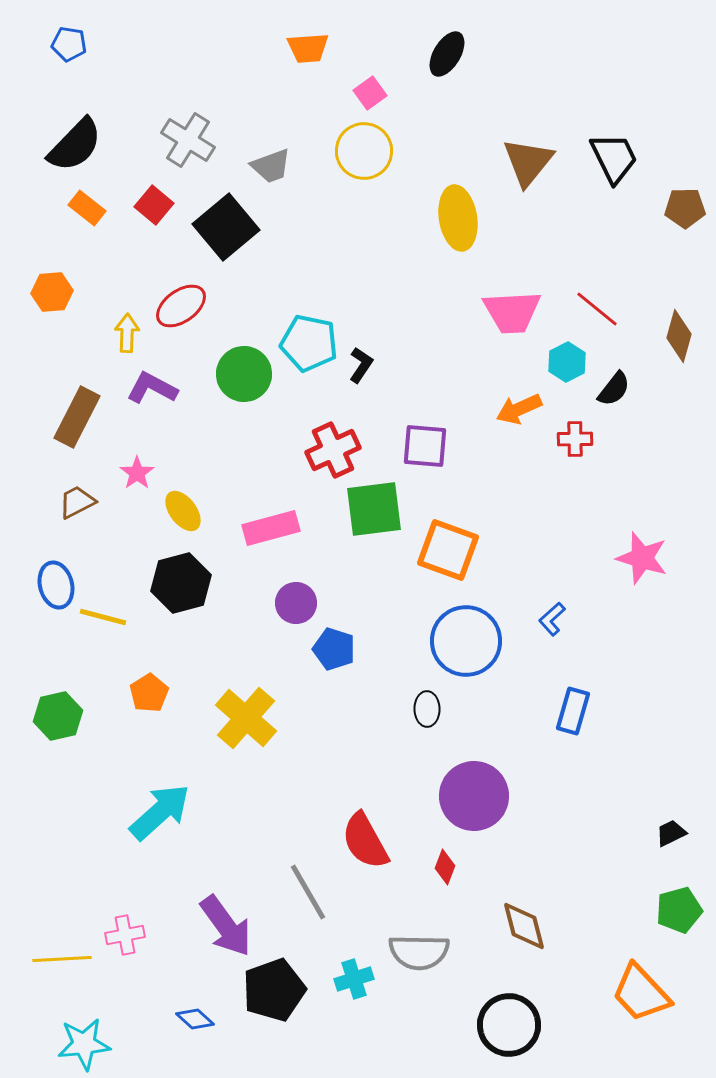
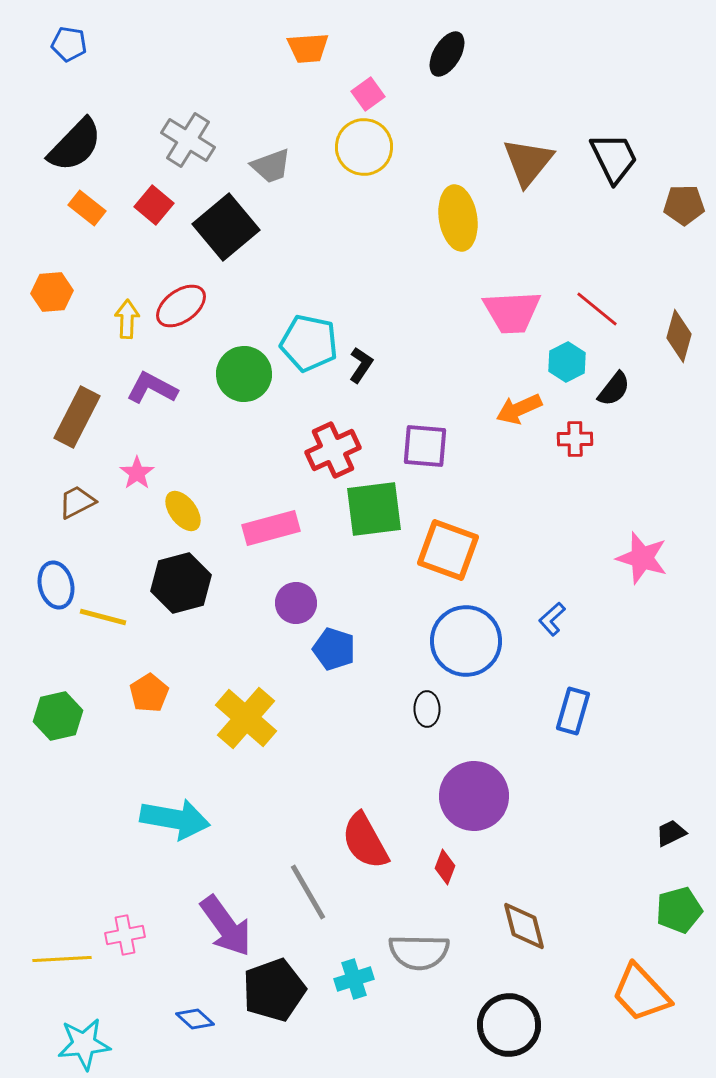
pink square at (370, 93): moved 2 px left, 1 px down
yellow circle at (364, 151): moved 4 px up
brown pentagon at (685, 208): moved 1 px left, 3 px up
yellow arrow at (127, 333): moved 14 px up
cyan arrow at (160, 812): moved 15 px right, 7 px down; rotated 52 degrees clockwise
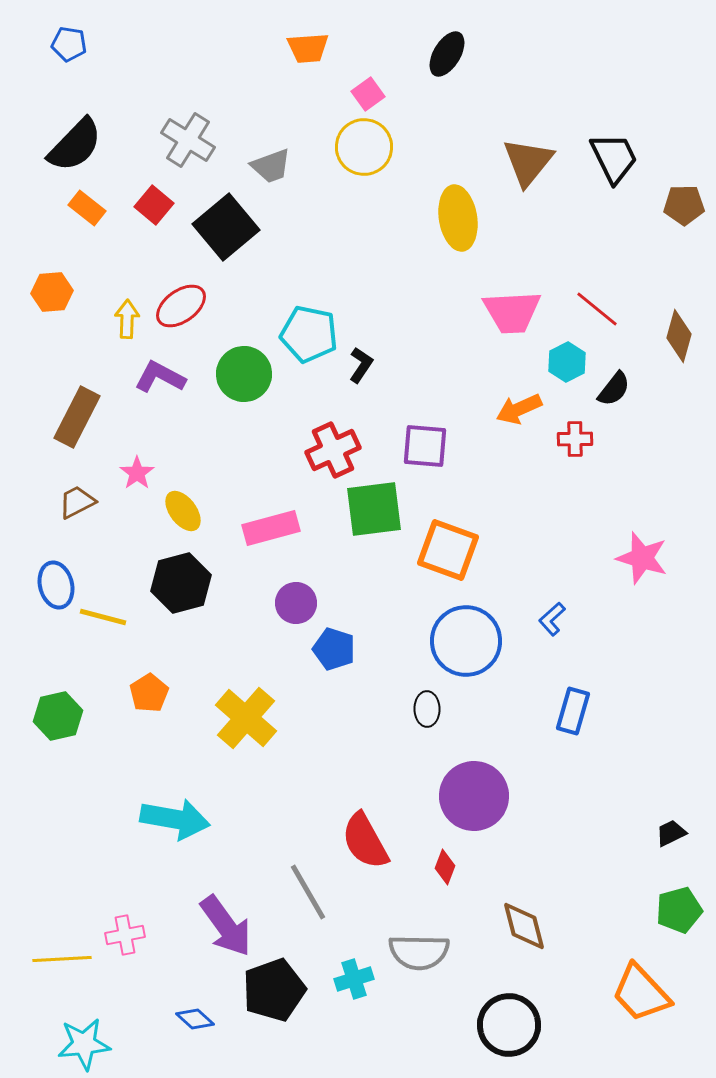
cyan pentagon at (309, 343): moved 9 px up
purple L-shape at (152, 388): moved 8 px right, 11 px up
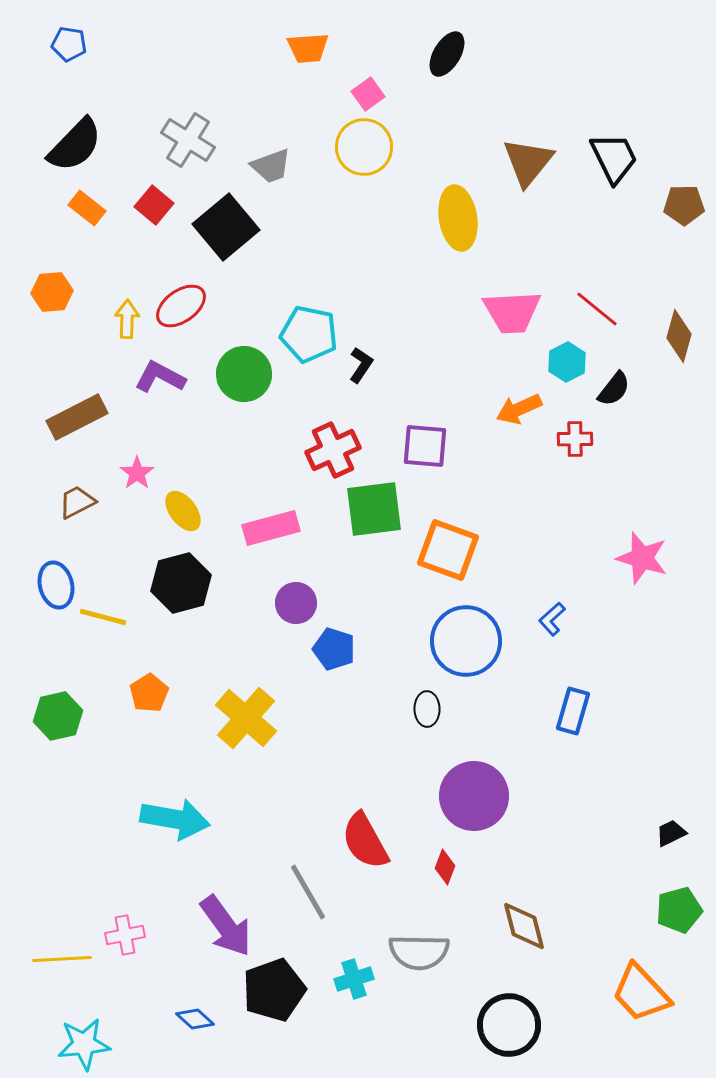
brown rectangle at (77, 417): rotated 36 degrees clockwise
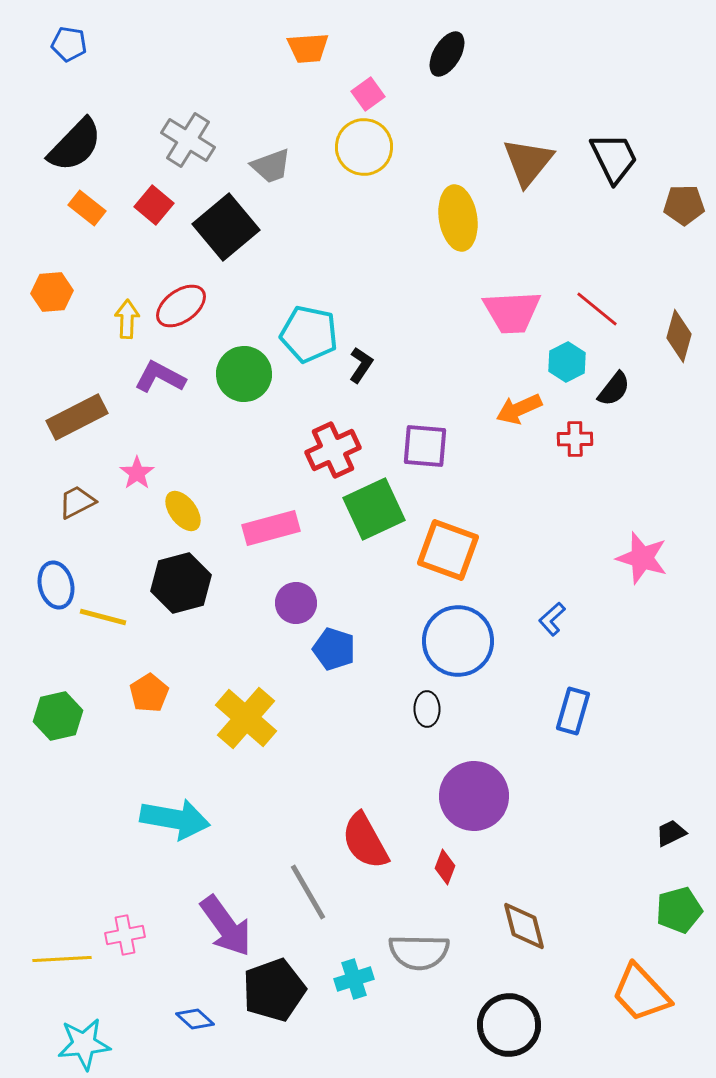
green square at (374, 509): rotated 18 degrees counterclockwise
blue circle at (466, 641): moved 8 px left
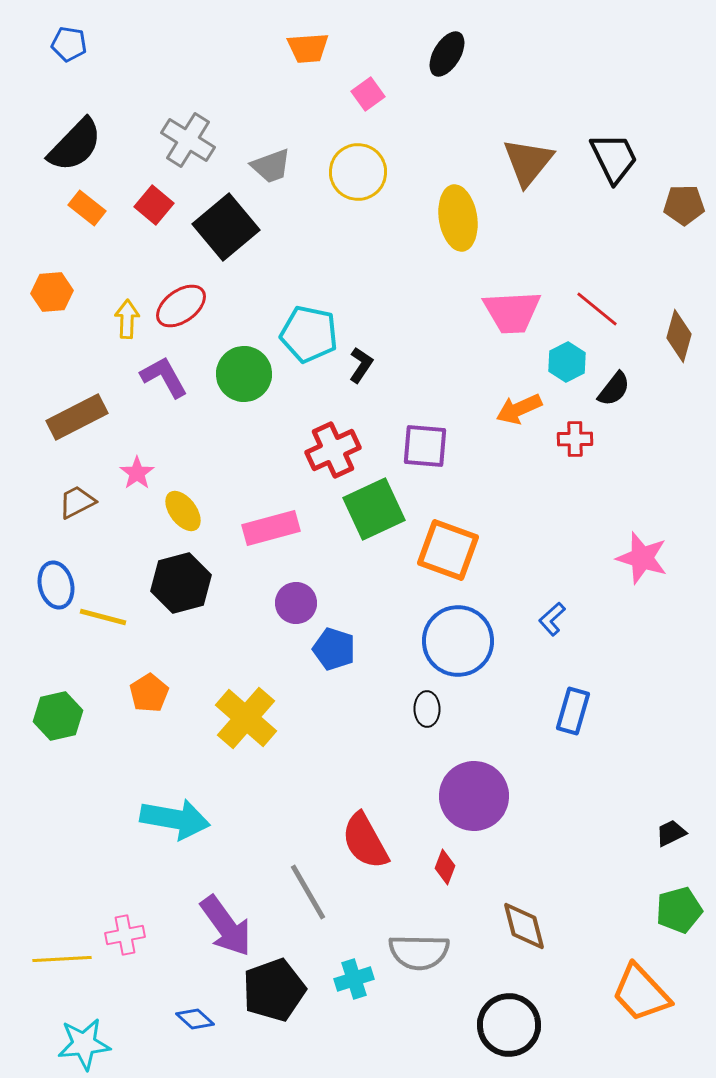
yellow circle at (364, 147): moved 6 px left, 25 px down
purple L-shape at (160, 377): moved 4 px right; rotated 33 degrees clockwise
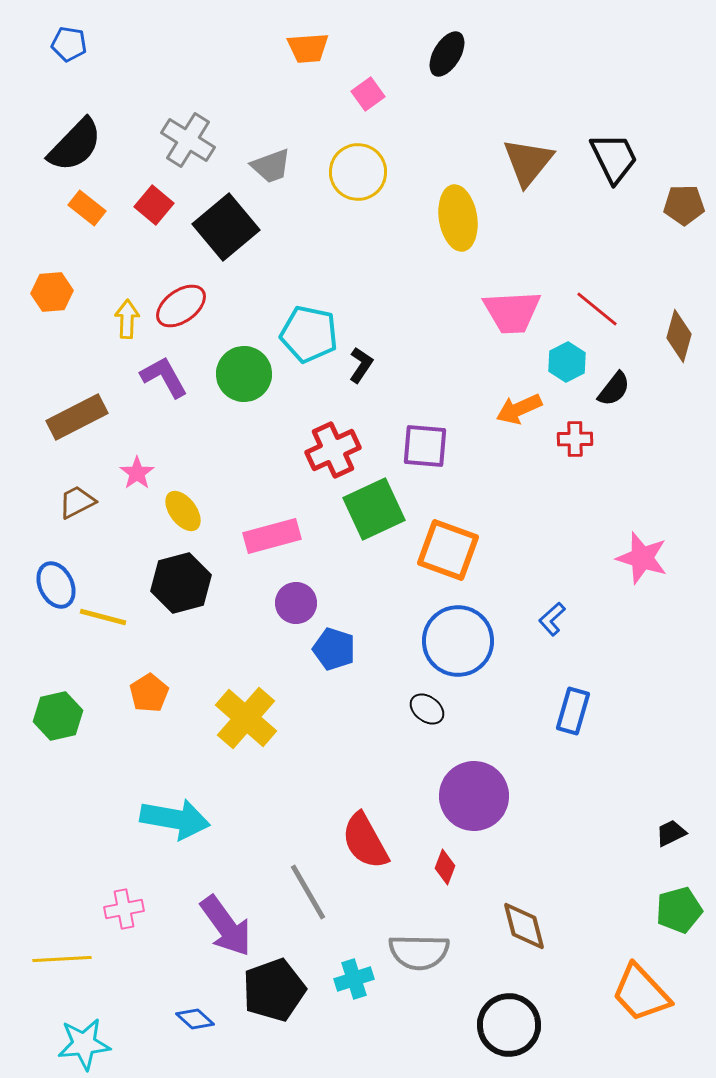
pink rectangle at (271, 528): moved 1 px right, 8 px down
blue ellipse at (56, 585): rotated 12 degrees counterclockwise
black ellipse at (427, 709): rotated 52 degrees counterclockwise
pink cross at (125, 935): moved 1 px left, 26 px up
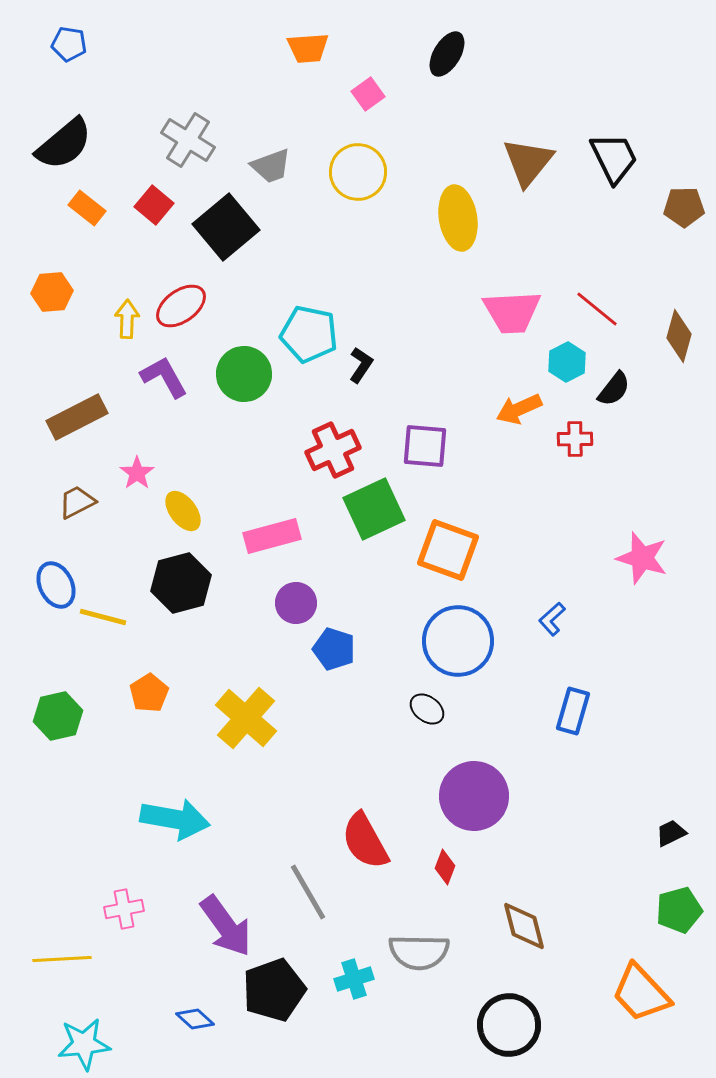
black semicircle at (75, 145): moved 11 px left, 1 px up; rotated 6 degrees clockwise
brown pentagon at (684, 205): moved 2 px down
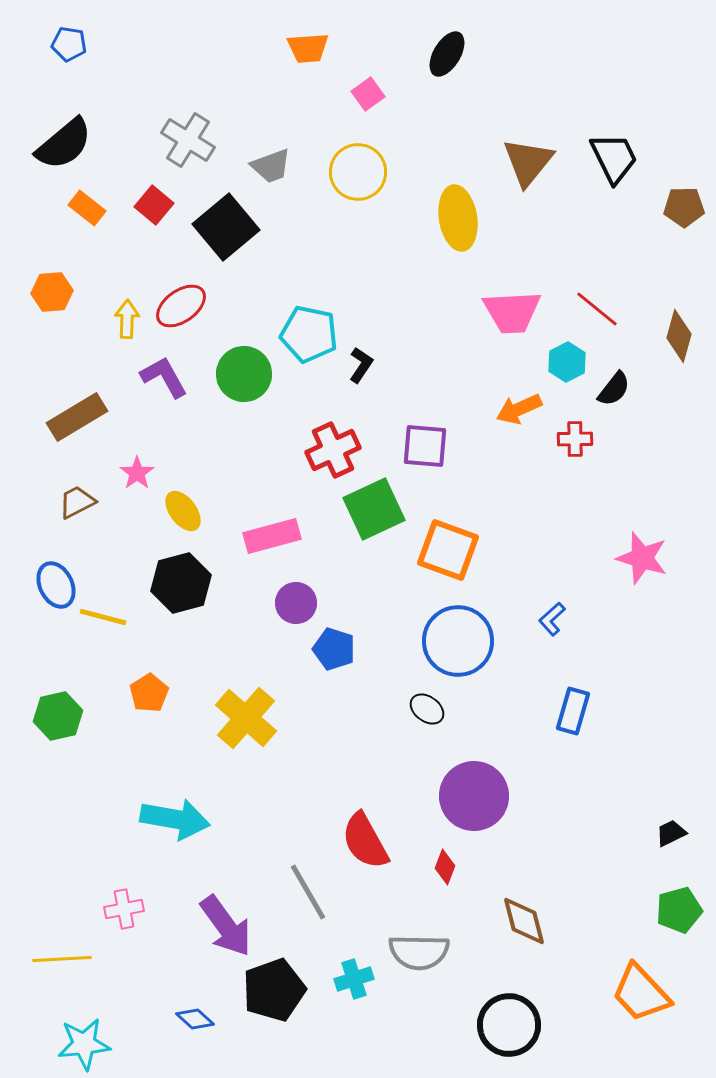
brown rectangle at (77, 417): rotated 4 degrees counterclockwise
brown diamond at (524, 926): moved 5 px up
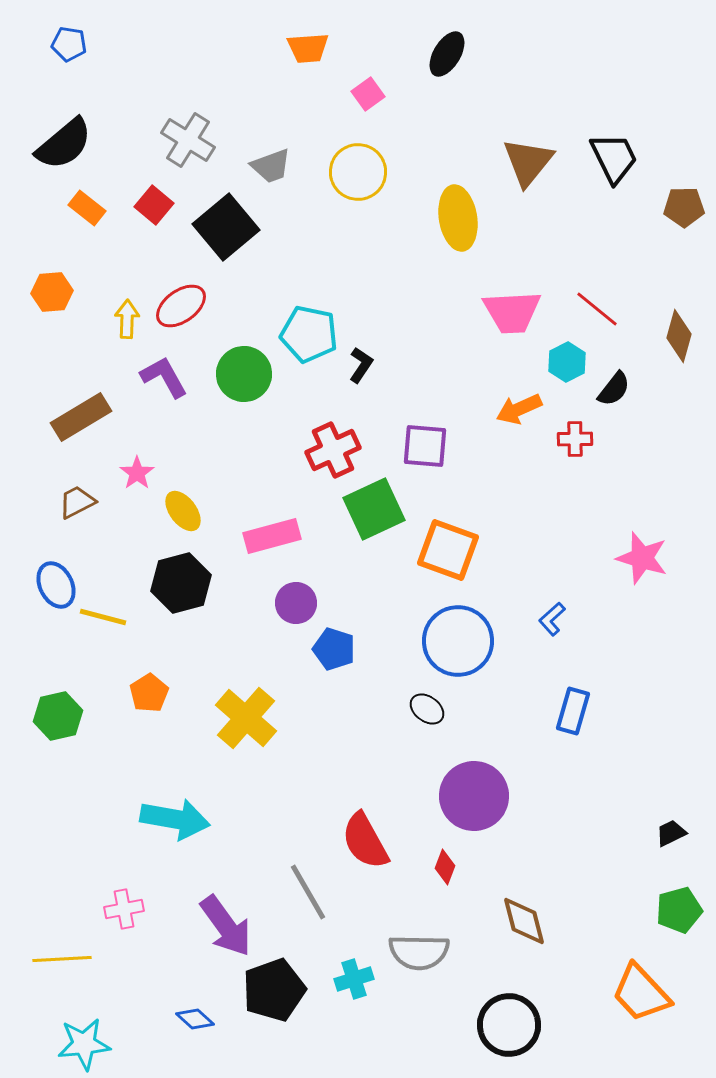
brown rectangle at (77, 417): moved 4 px right
